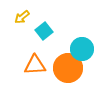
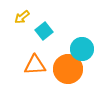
orange circle: moved 1 px down
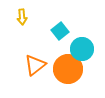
yellow arrow: rotated 56 degrees counterclockwise
cyan square: moved 16 px right
orange triangle: rotated 35 degrees counterclockwise
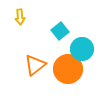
yellow arrow: moved 2 px left
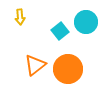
cyan circle: moved 4 px right, 27 px up
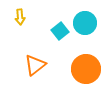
cyan circle: moved 1 px left, 1 px down
orange circle: moved 18 px right
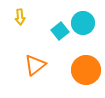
cyan circle: moved 2 px left
orange circle: moved 1 px down
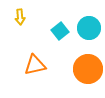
cyan circle: moved 6 px right, 5 px down
orange triangle: rotated 25 degrees clockwise
orange circle: moved 2 px right, 1 px up
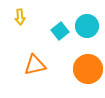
cyan circle: moved 2 px left, 2 px up
